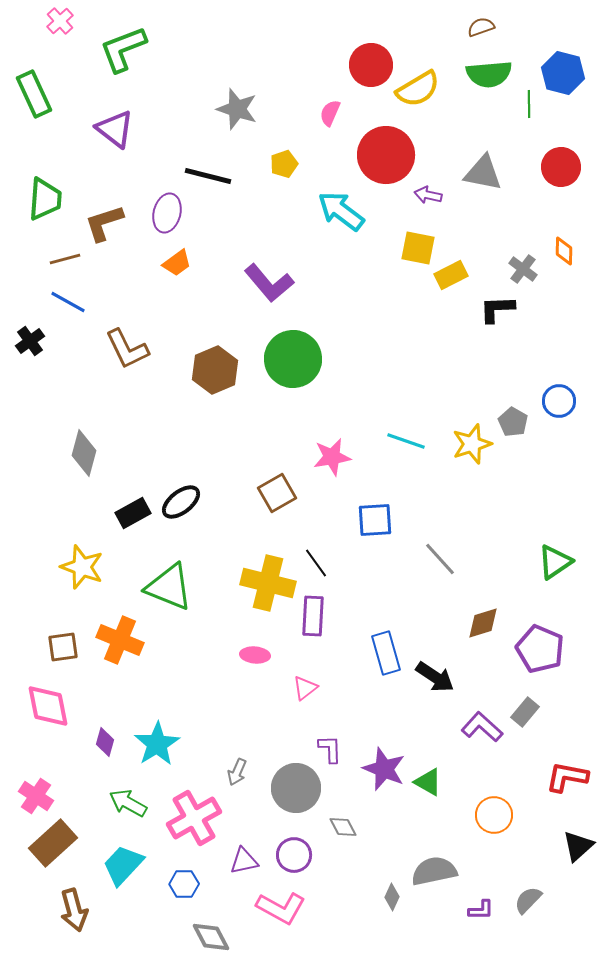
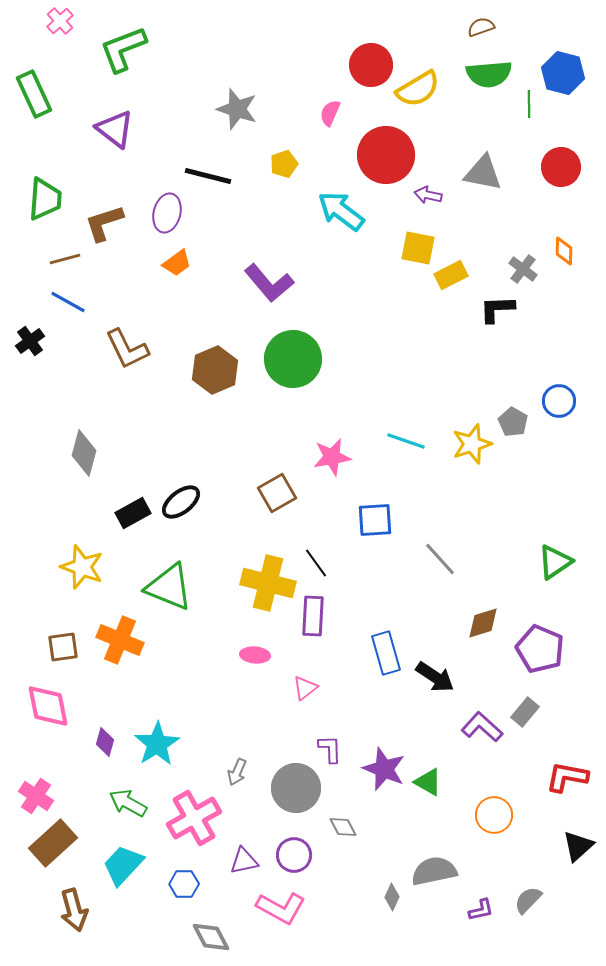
purple L-shape at (481, 910): rotated 12 degrees counterclockwise
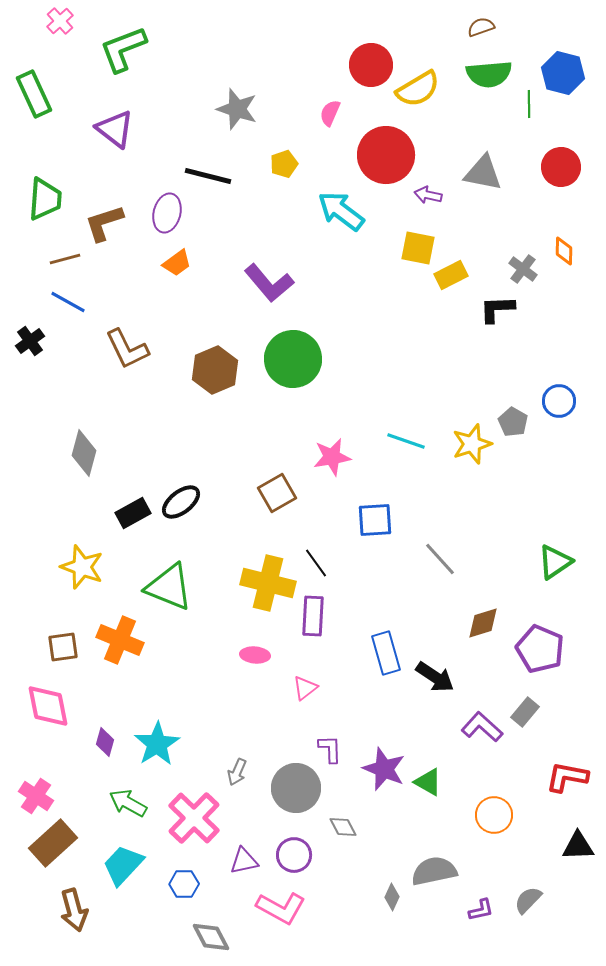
pink cross at (194, 818): rotated 16 degrees counterclockwise
black triangle at (578, 846): rotated 40 degrees clockwise
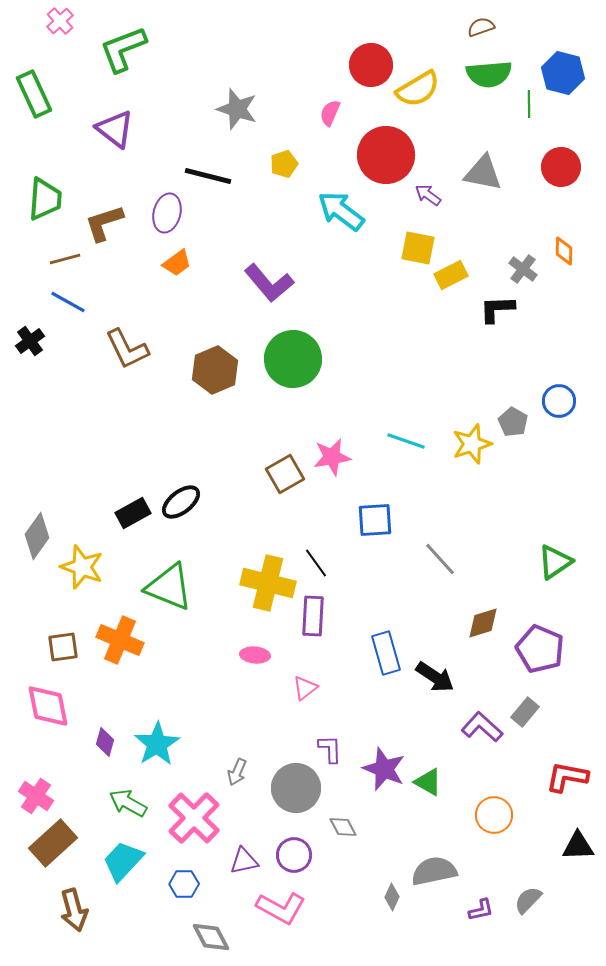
purple arrow at (428, 195): rotated 24 degrees clockwise
gray diamond at (84, 453): moved 47 px left, 83 px down; rotated 21 degrees clockwise
brown square at (277, 493): moved 8 px right, 19 px up
cyan trapezoid at (123, 865): moved 4 px up
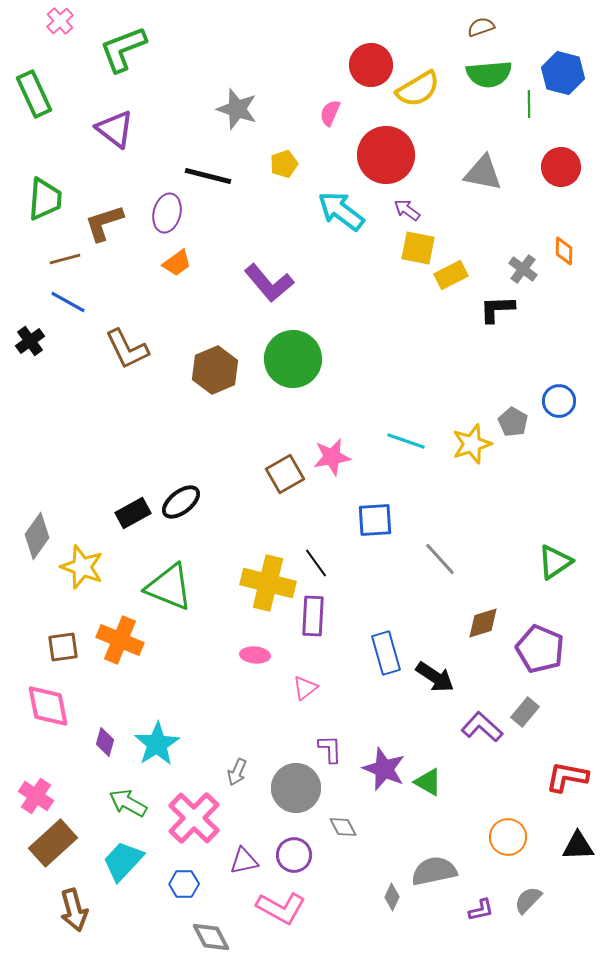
purple arrow at (428, 195): moved 21 px left, 15 px down
orange circle at (494, 815): moved 14 px right, 22 px down
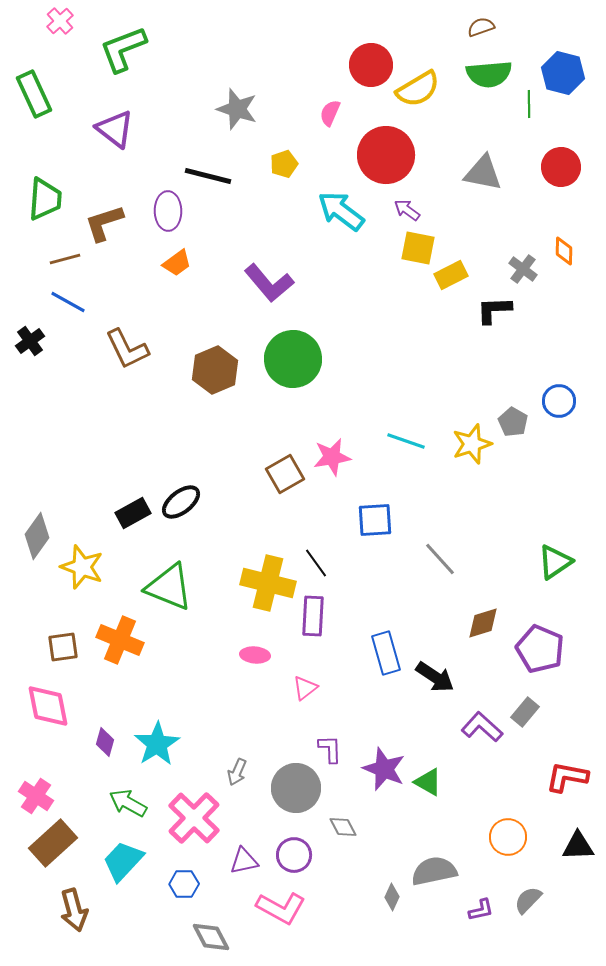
purple ellipse at (167, 213): moved 1 px right, 2 px up; rotated 15 degrees counterclockwise
black L-shape at (497, 309): moved 3 px left, 1 px down
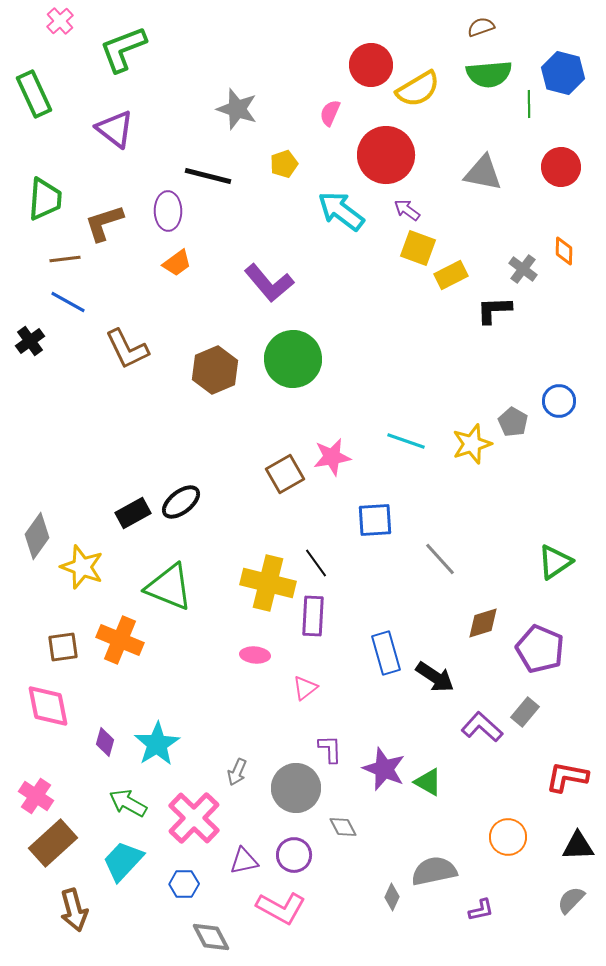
yellow square at (418, 248): rotated 9 degrees clockwise
brown line at (65, 259): rotated 8 degrees clockwise
gray semicircle at (528, 900): moved 43 px right
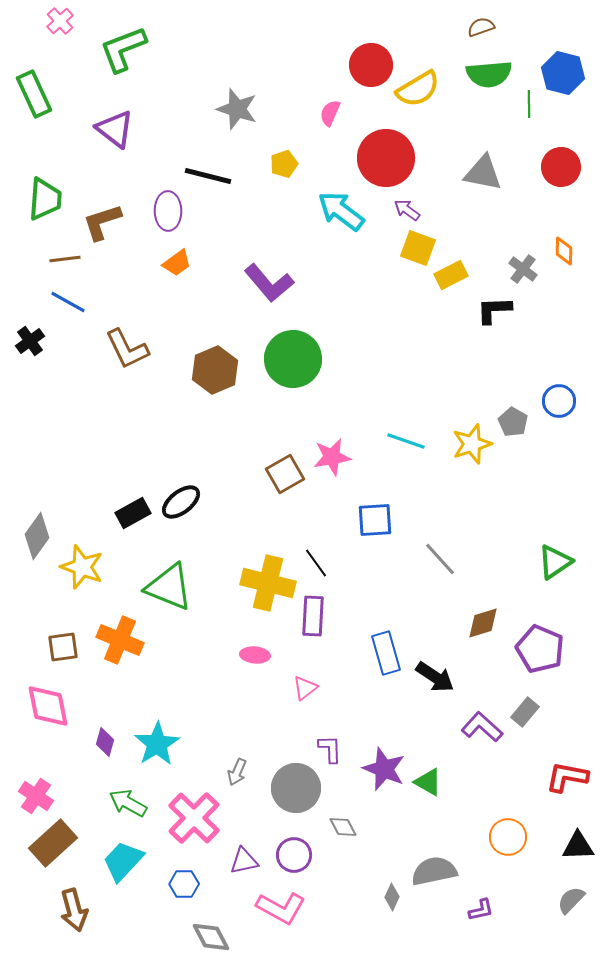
red circle at (386, 155): moved 3 px down
brown L-shape at (104, 223): moved 2 px left, 1 px up
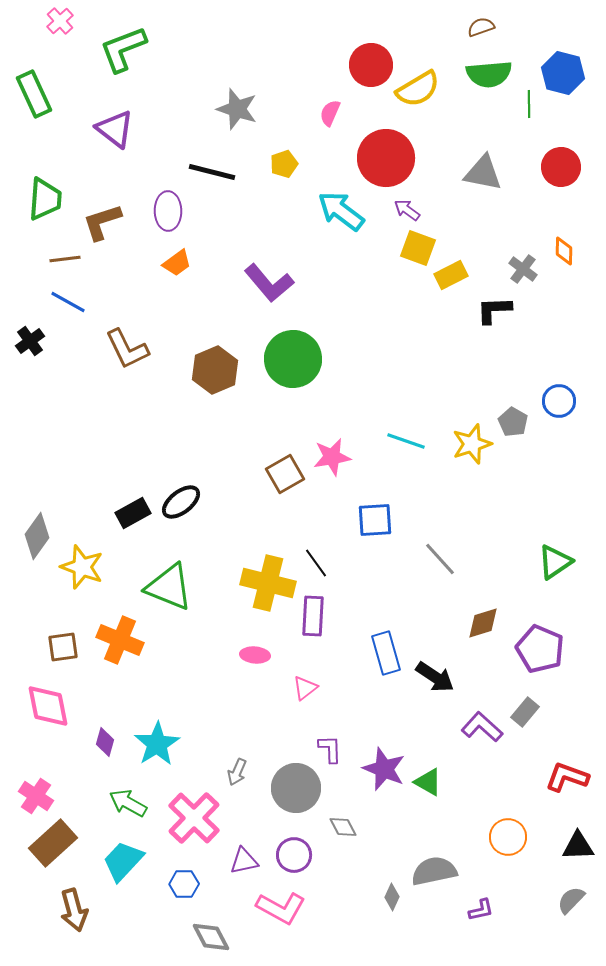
black line at (208, 176): moved 4 px right, 4 px up
red L-shape at (567, 777): rotated 9 degrees clockwise
